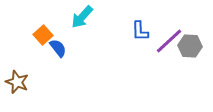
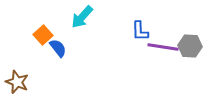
purple line: moved 6 px left, 6 px down; rotated 52 degrees clockwise
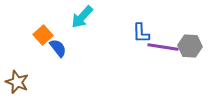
blue L-shape: moved 1 px right, 2 px down
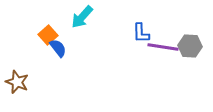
orange square: moved 5 px right
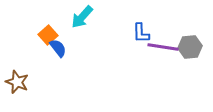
gray hexagon: moved 1 px down; rotated 10 degrees counterclockwise
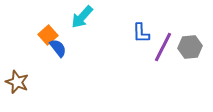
purple line: rotated 72 degrees counterclockwise
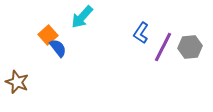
blue L-shape: rotated 35 degrees clockwise
